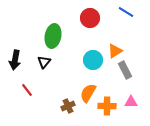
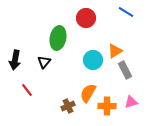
red circle: moved 4 px left
green ellipse: moved 5 px right, 2 px down
pink triangle: rotated 16 degrees counterclockwise
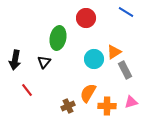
orange triangle: moved 1 px left, 1 px down
cyan circle: moved 1 px right, 1 px up
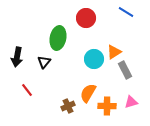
black arrow: moved 2 px right, 3 px up
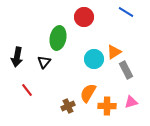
red circle: moved 2 px left, 1 px up
gray rectangle: moved 1 px right
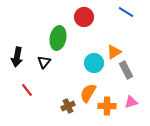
cyan circle: moved 4 px down
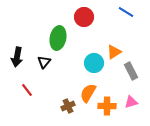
gray rectangle: moved 5 px right, 1 px down
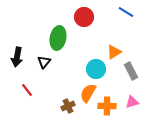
cyan circle: moved 2 px right, 6 px down
pink triangle: moved 1 px right
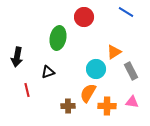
black triangle: moved 4 px right, 10 px down; rotated 32 degrees clockwise
red line: rotated 24 degrees clockwise
pink triangle: rotated 24 degrees clockwise
brown cross: rotated 24 degrees clockwise
